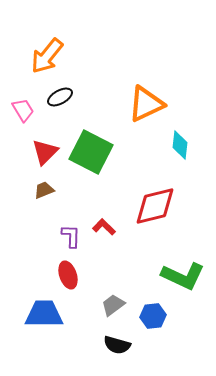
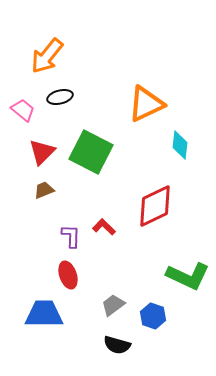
black ellipse: rotated 15 degrees clockwise
pink trapezoid: rotated 20 degrees counterclockwise
red triangle: moved 3 px left
red diamond: rotated 12 degrees counterclockwise
green L-shape: moved 5 px right
blue hexagon: rotated 25 degrees clockwise
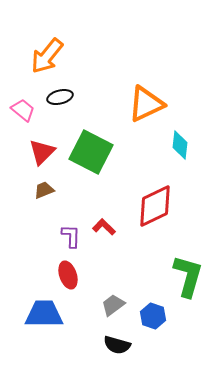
green L-shape: rotated 99 degrees counterclockwise
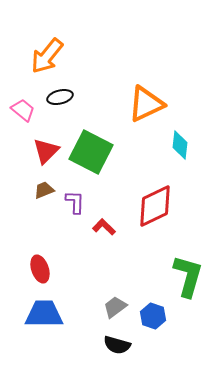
red triangle: moved 4 px right, 1 px up
purple L-shape: moved 4 px right, 34 px up
red ellipse: moved 28 px left, 6 px up
gray trapezoid: moved 2 px right, 2 px down
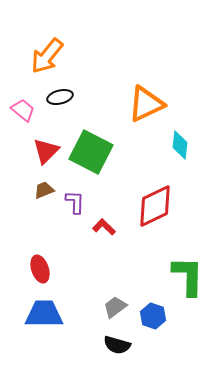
green L-shape: rotated 15 degrees counterclockwise
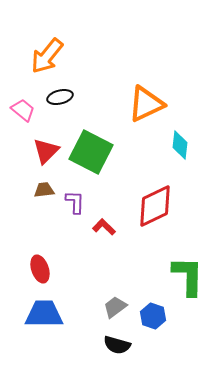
brown trapezoid: rotated 15 degrees clockwise
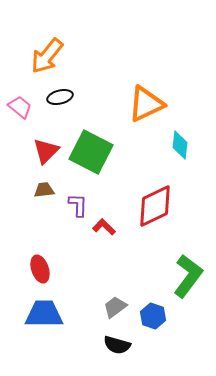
pink trapezoid: moved 3 px left, 3 px up
purple L-shape: moved 3 px right, 3 px down
green L-shape: rotated 36 degrees clockwise
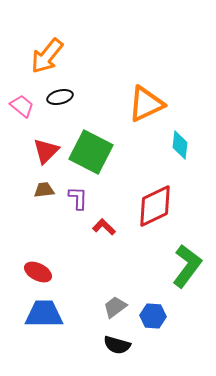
pink trapezoid: moved 2 px right, 1 px up
purple L-shape: moved 7 px up
red ellipse: moved 2 px left, 3 px down; rotated 44 degrees counterclockwise
green L-shape: moved 1 px left, 10 px up
blue hexagon: rotated 15 degrees counterclockwise
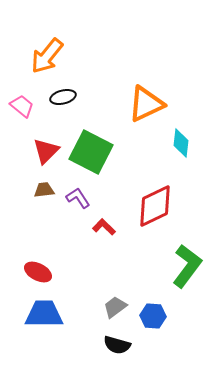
black ellipse: moved 3 px right
cyan diamond: moved 1 px right, 2 px up
purple L-shape: rotated 35 degrees counterclockwise
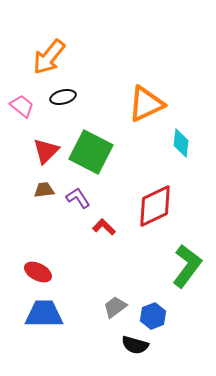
orange arrow: moved 2 px right, 1 px down
blue hexagon: rotated 25 degrees counterclockwise
black semicircle: moved 18 px right
